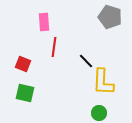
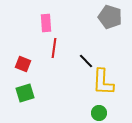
pink rectangle: moved 2 px right, 1 px down
red line: moved 1 px down
green square: rotated 30 degrees counterclockwise
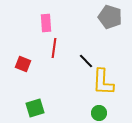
green square: moved 10 px right, 15 px down
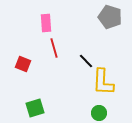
red line: rotated 24 degrees counterclockwise
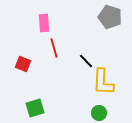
pink rectangle: moved 2 px left
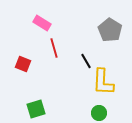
gray pentagon: moved 13 px down; rotated 15 degrees clockwise
pink rectangle: moved 2 px left; rotated 54 degrees counterclockwise
black line: rotated 14 degrees clockwise
green square: moved 1 px right, 1 px down
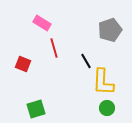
gray pentagon: rotated 20 degrees clockwise
green circle: moved 8 px right, 5 px up
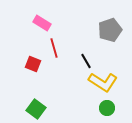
red square: moved 10 px right
yellow L-shape: rotated 60 degrees counterclockwise
green square: rotated 36 degrees counterclockwise
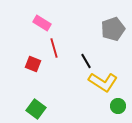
gray pentagon: moved 3 px right, 1 px up
green circle: moved 11 px right, 2 px up
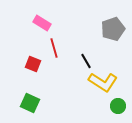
green square: moved 6 px left, 6 px up; rotated 12 degrees counterclockwise
